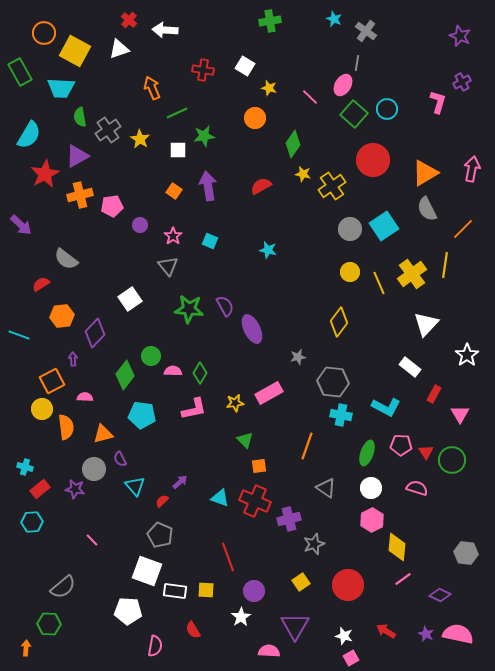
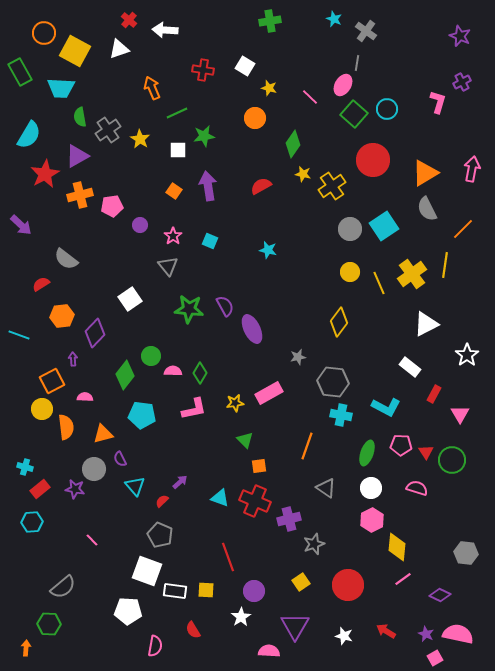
white triangle at (426, 324): rotated 20 degrees clockwise
pink square at (351, 658): moved 84 px right
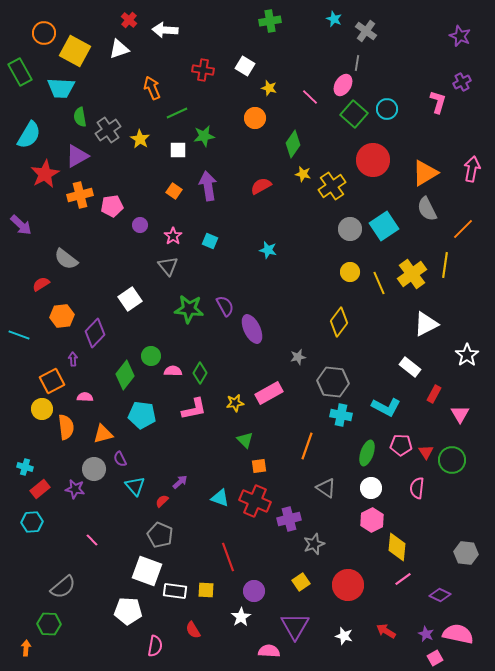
pink semicircle at (417, 488): rotated 100 degrees counterclockwise
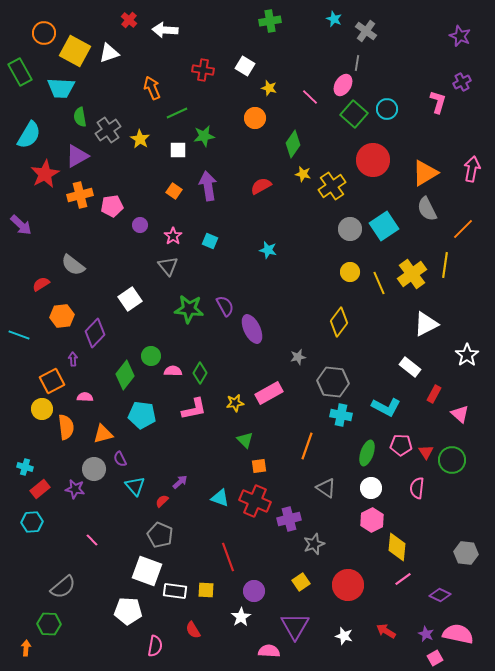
white triangle at (119, 49): moved 10 px left, 4 px down
gray semicircle at (66, 259): moved 7 px right, 6 px down
pink triangle at (460, 414): rotated 18 degrees counterclockwise
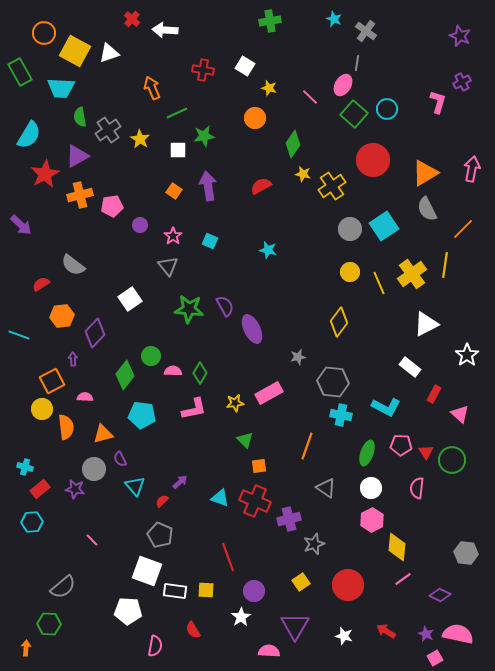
red cross at (129, 20): moved 3 px right, 1 px up
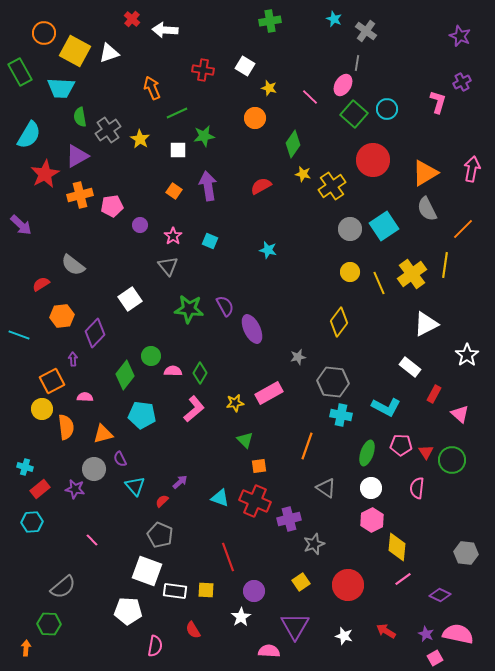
pink L-shape at (194, 409): rotated 28 degrees counterclockwise
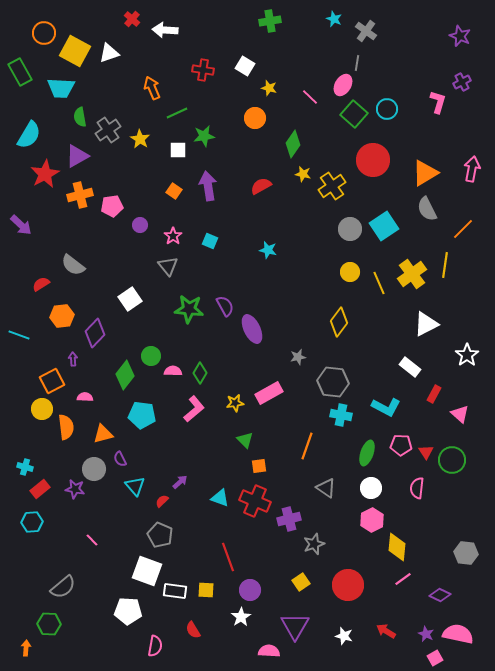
purple circle at (254, 591): moved 4 px left, 1 px up
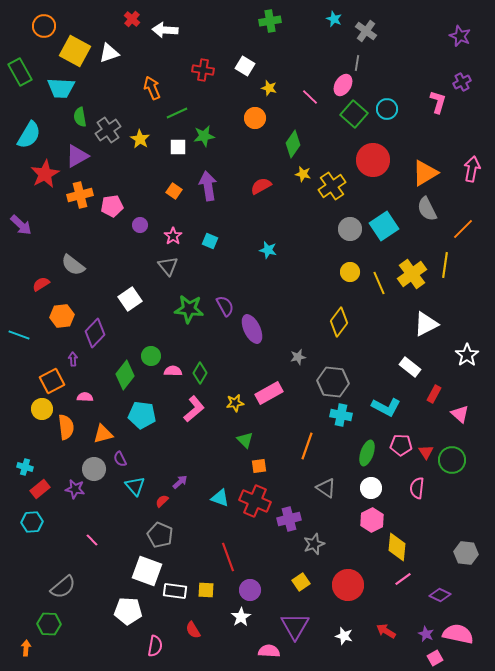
orange circle at (44, 33): moved 7 px up
white square at (178, 150): moved 3 px up
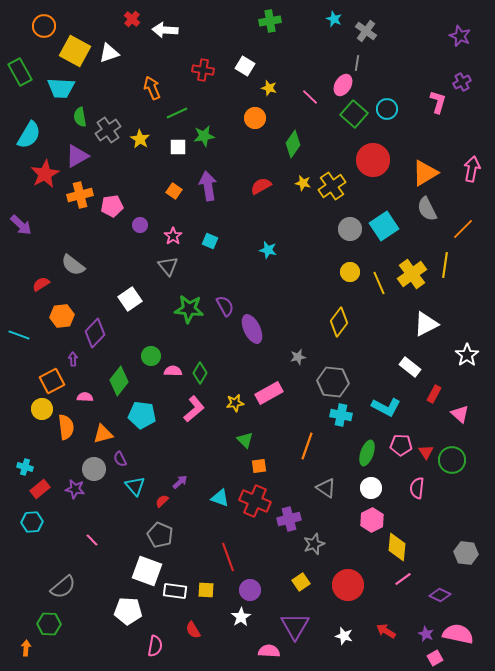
yellow star at (303, 174): moved 9 px down
green diamond at (125, 375): moved 6 px left, 6 px down
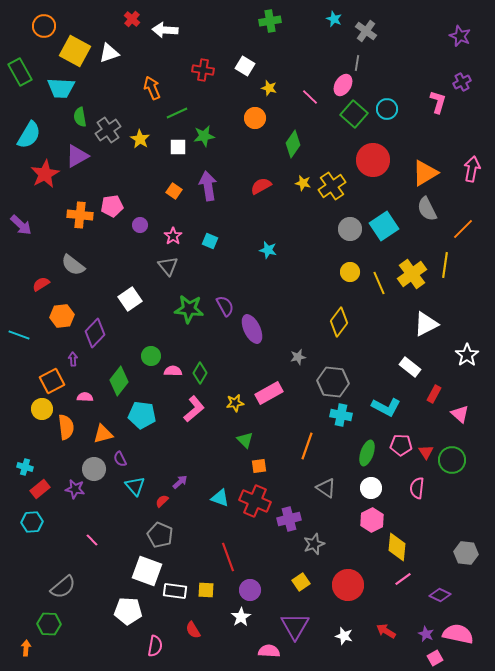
orange cross at (80, 195): moved 20 px down; rotated 20 degrees clockwise
